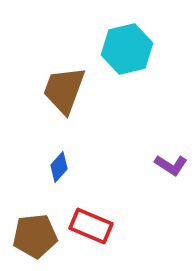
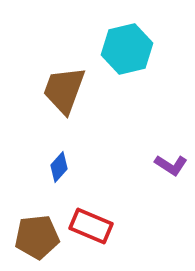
brown pentagon: moved 2 px right, 1 px down
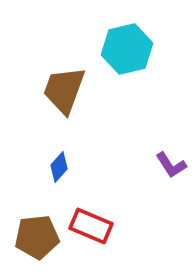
purple L-shape: rotated 24 degrees clockwise
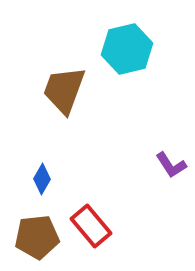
blue diamond: moved 17 px left, 12 px down; rotated 12 degrees counterclockwise
red rectangle: rotated 27 degrees clockwise
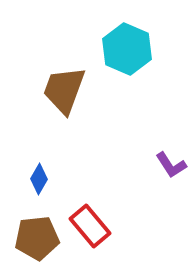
cyan hexagon: rotated 24 degrees counterclockwise
blue diamond: moved 3 px left
red rectangle: moved 1 px left
brown pentagon: moved 1 px down
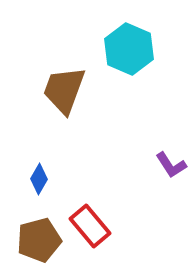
cyan hexagon: moved 2 px right
brown pentagon: moved 2 px right, 2 px down; rotated 9 degrees counterclockwise
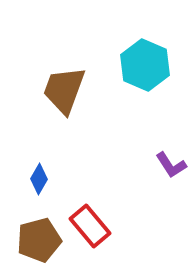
cyan hexagon: moved 16 px right, 16 px down
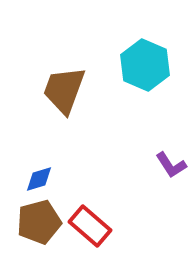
blue diamond: rotated 44 degrees clockwise
red rectangle: rotated 9 degrees counterclockwise
brown pentagon: moved 18 px up
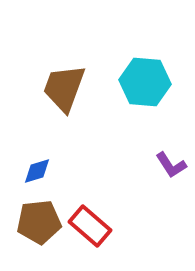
cyan hexagon: moved 17 px down; rotated 18 degrees counterclockwise
brown trapezoid: moved 2 px up
blue diamond: moved 2 px left, 8 px up
brown pentagon: rotated 9 degrees clockwise
